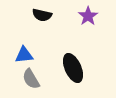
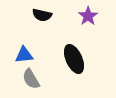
black ellipse: moved 1 px right, 9 px up
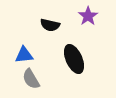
black semicircle: moved 8 px right, 10 px down
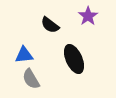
black semicircle: rotated 24 degrees clockwise
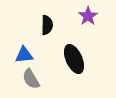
black semicircle: moved 3 px left; rotated 126 degrees counterclockwise
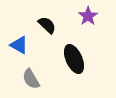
black semicircle: rotated 48 degrees counterclockwise
blue triangle: moved 5 px left, 10 px up; rotated 36 degrees clockwise
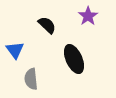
blue triangle: moved 4 px left, 5 px down; rotated 24 degrees clockwise
gray semicircle: rotated 25 degrees clockwise
